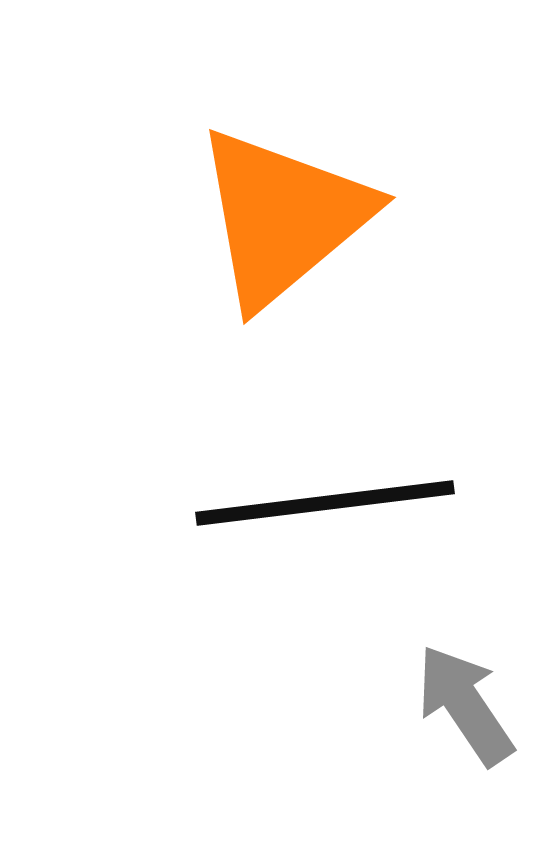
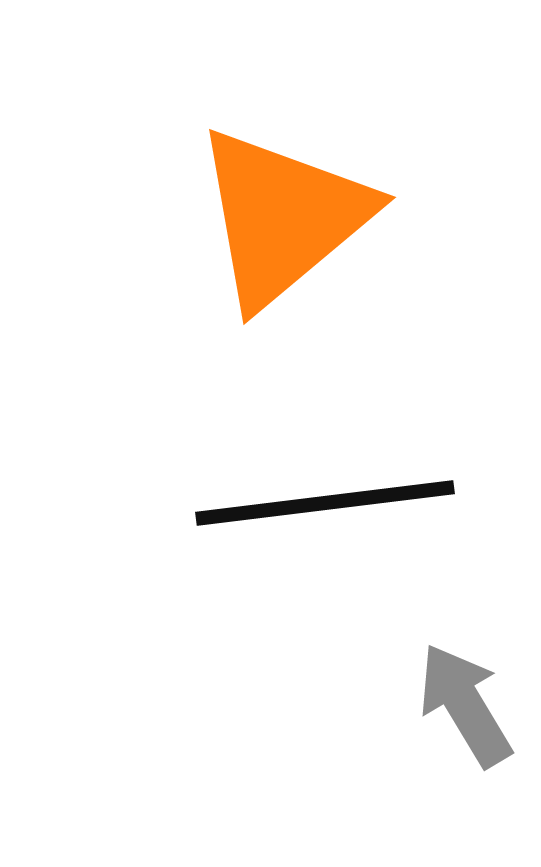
gray arrow: rotated 3 degrees clockwise
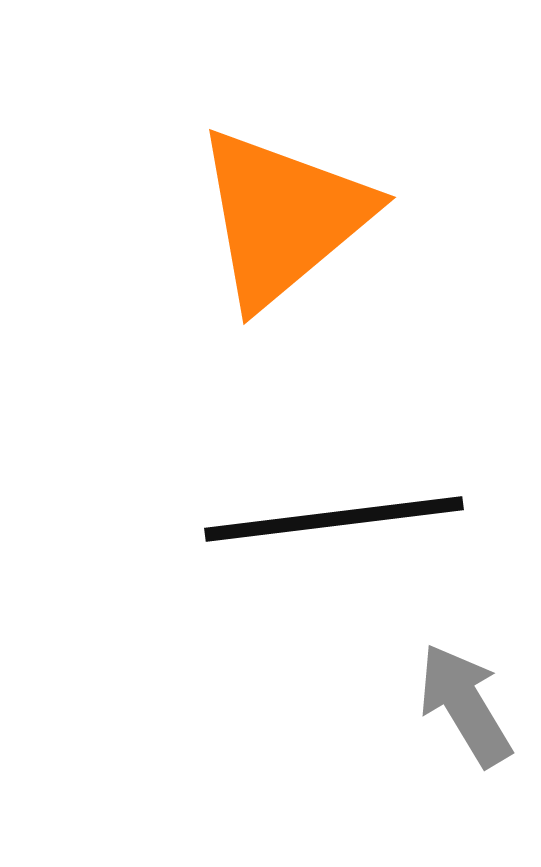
black line: moved 9 px right, 16 px down
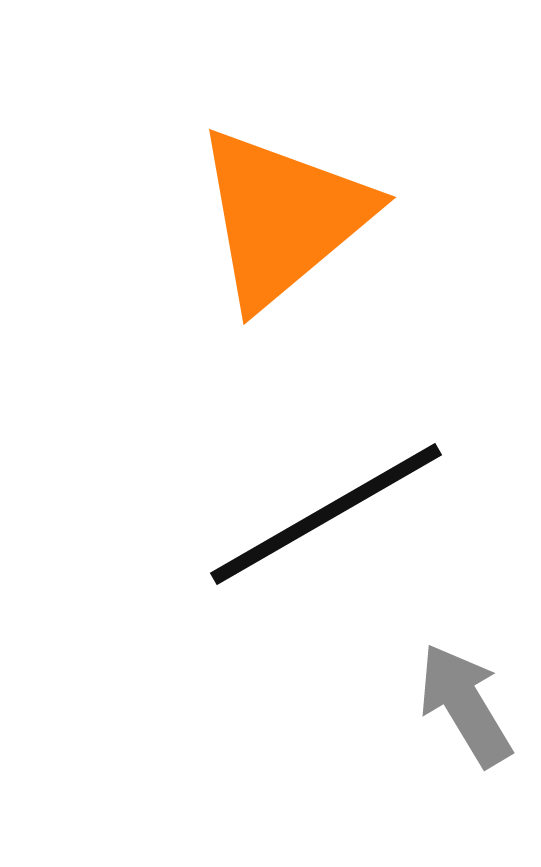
black line: moved 8 px left, 5 px up; rotated 23 degrees counterclockwise
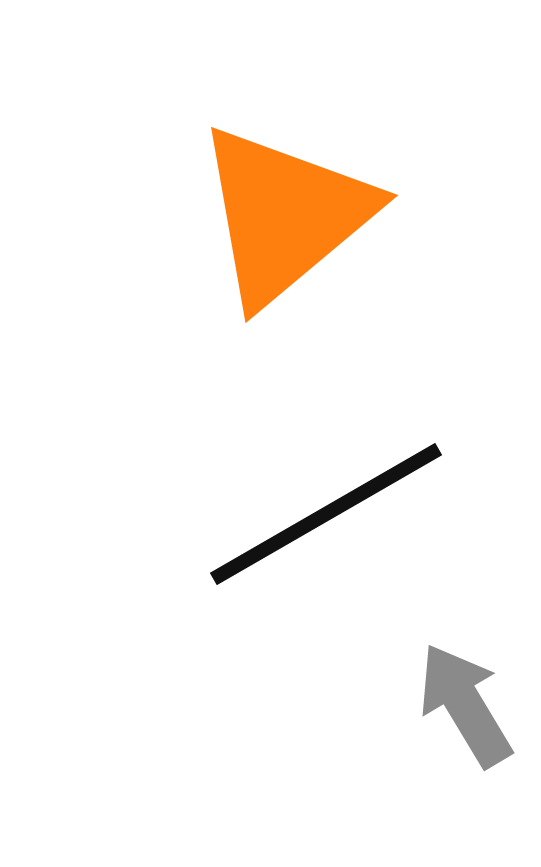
orange triangle: moved 2 px right, 2 px up
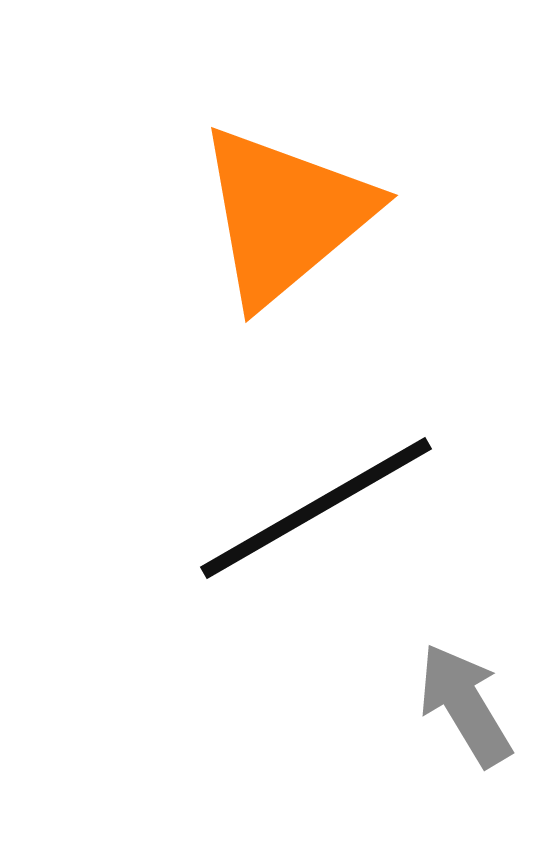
black line: moved 10 px left, 6 px up
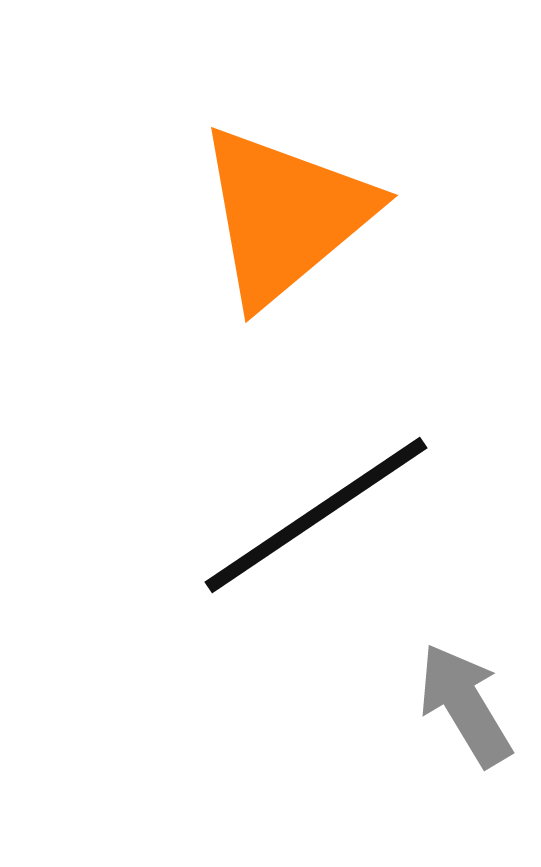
black line: moved 7 px down; rotated 4 degrees counterclockwise
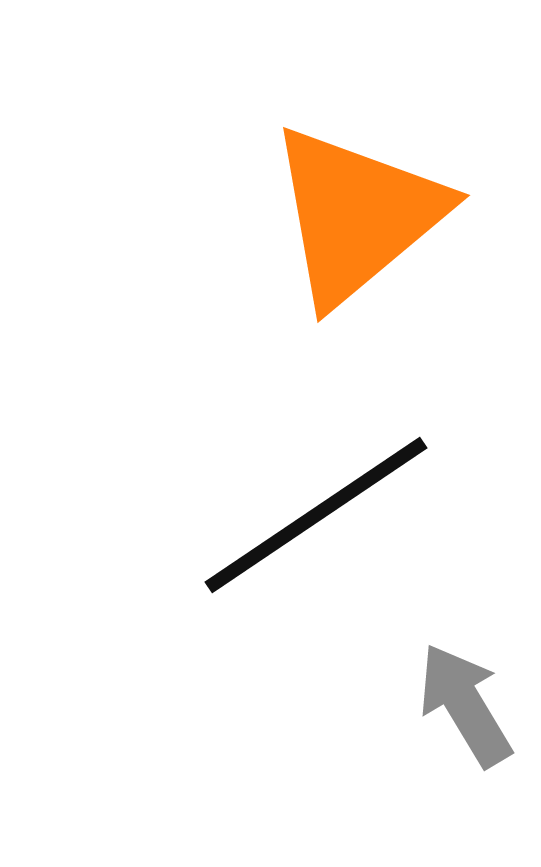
orange triangle: moved 72 px right
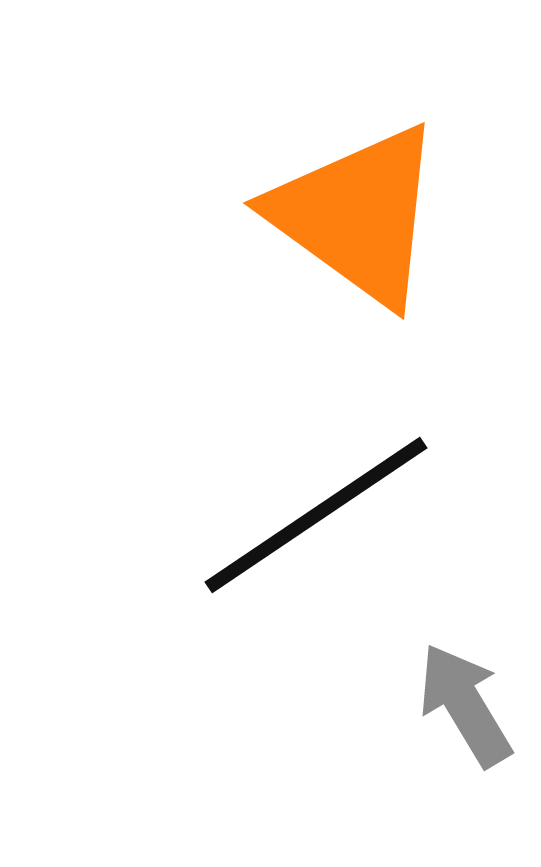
orange triangle: rotated 44 degrees counterclockwise
